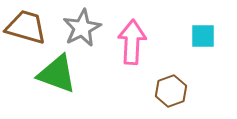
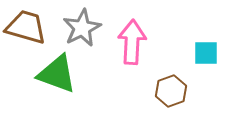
cyan square: moved 3 px right, 17 px down
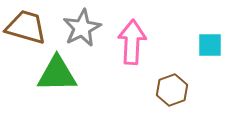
cyan square: moved 4 px right, 8 px up
green triangle: rotated 21 degrees counterclockwise
brown hexagon: moved 1 px right, 1 px up
